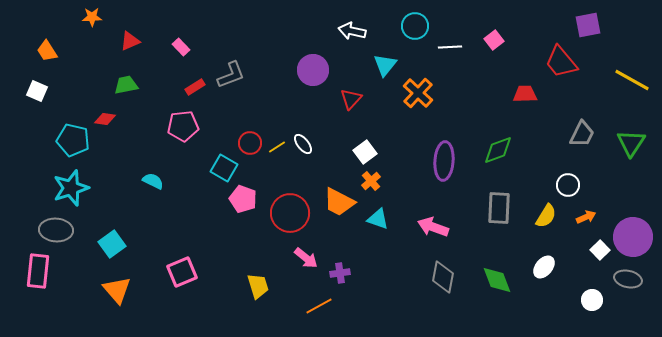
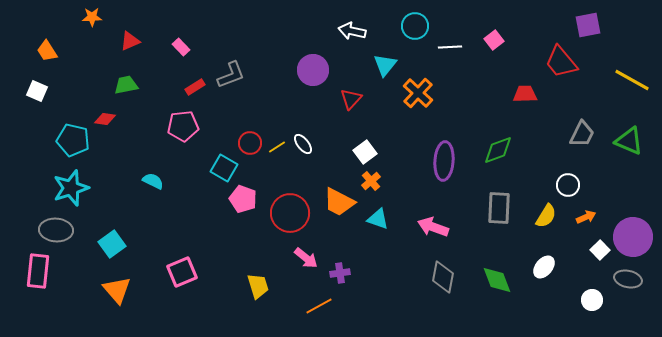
green triangle at (631, 143): moved 2 px left, 2 px up; rotated 40 degrees counterclockwise
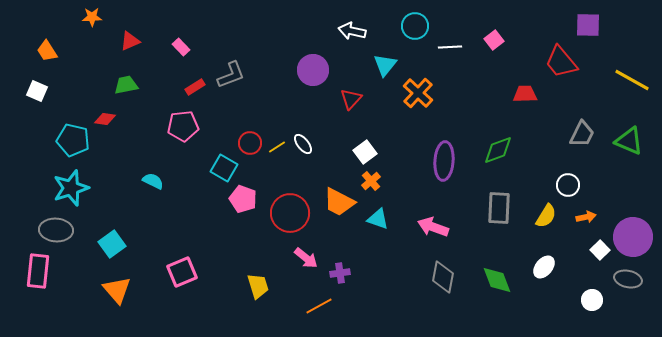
purple square at (588, 25): rotated 12 degrees clockwise
orange arrow at (586, 217): rotated 12 degrees clockwise
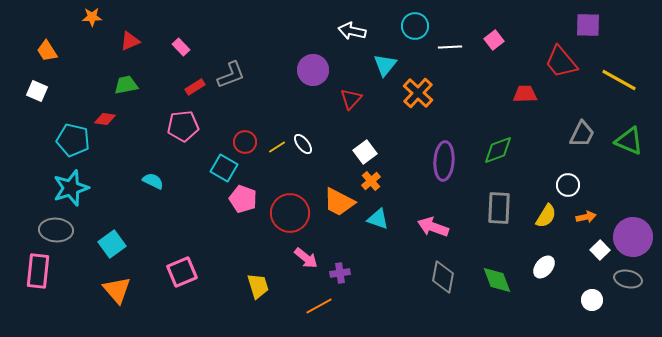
yellow line at (632, 80): moved 13 px left
red circle at (250, 143): moved 5 px left, 1 px up
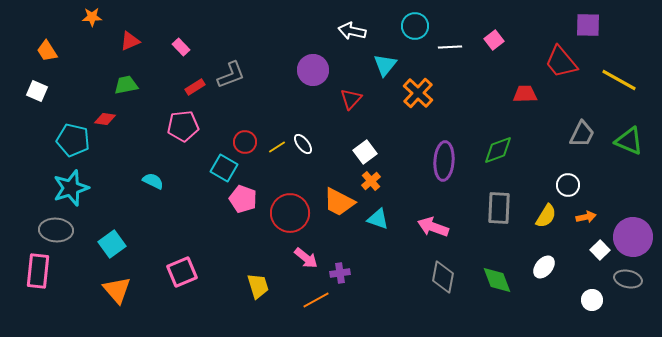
orange line at (319, 306): moved 3 px left, 6 px up
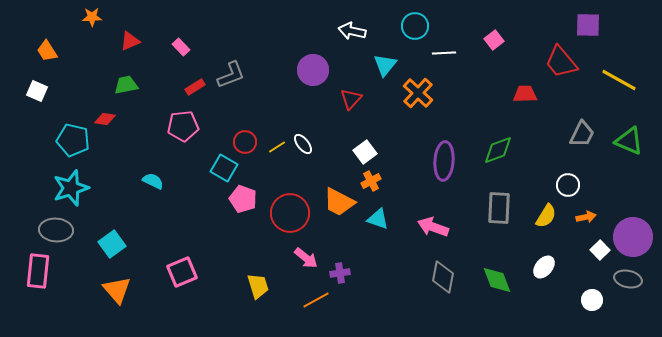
white line at (450, 47): moved 6 px left, 6 px down
orange cross at (371, 181): rotated 12 degrees clockwise
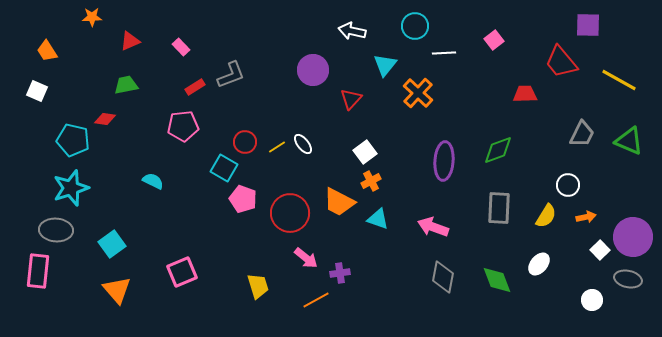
white ellipse at (544, 267): moved 5 px left, 3 px up
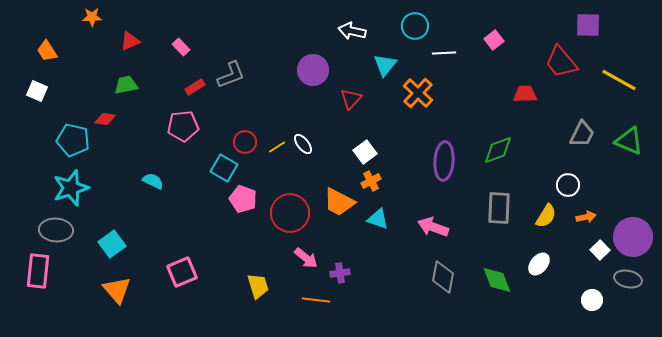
orange line at (316, 300): rotated 36 degrees clockwise
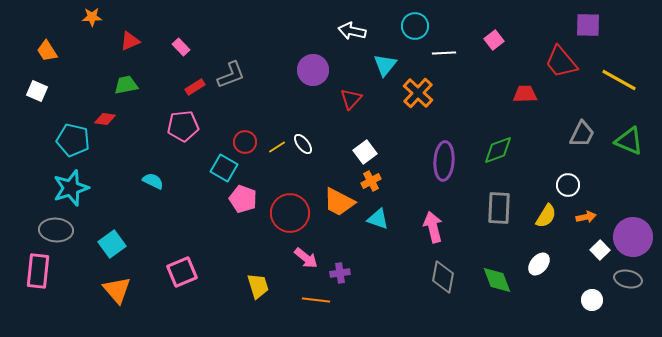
pink arrow at (433, 227): rotated 56 degrees clockwise
